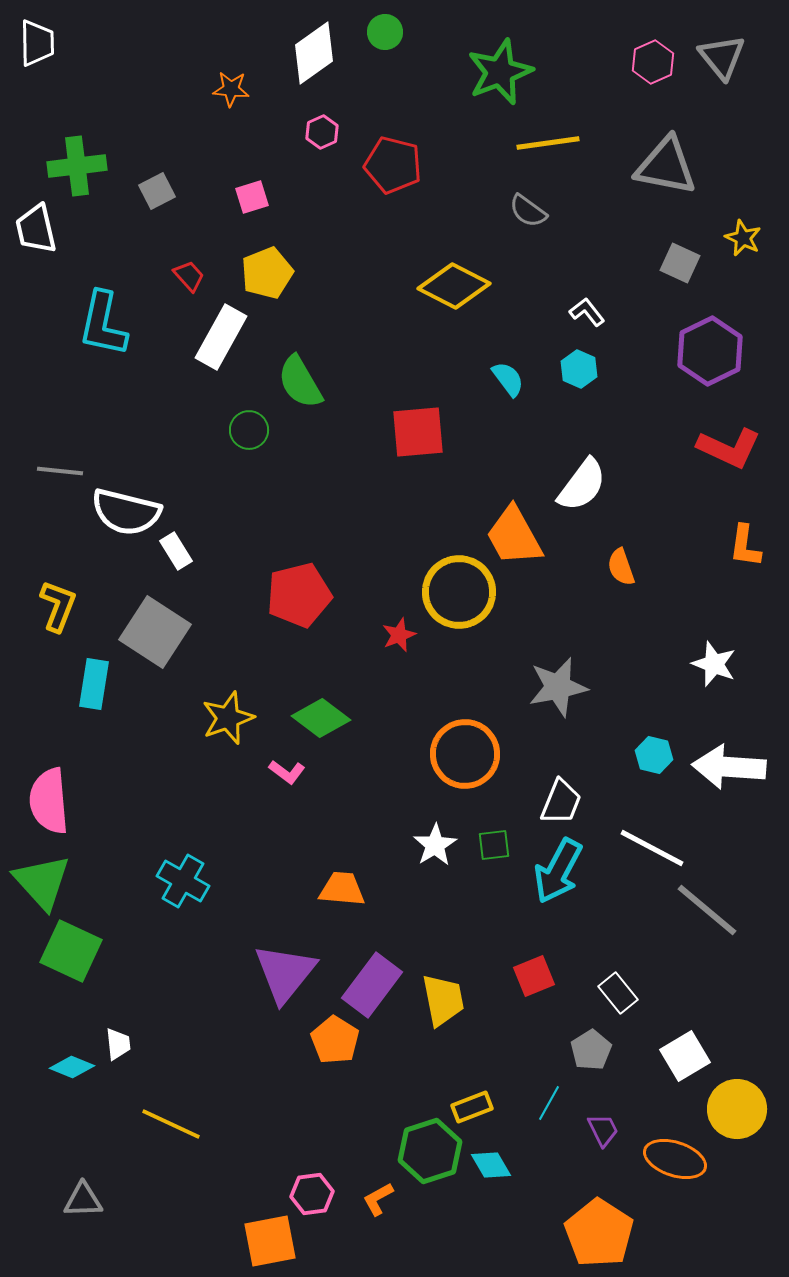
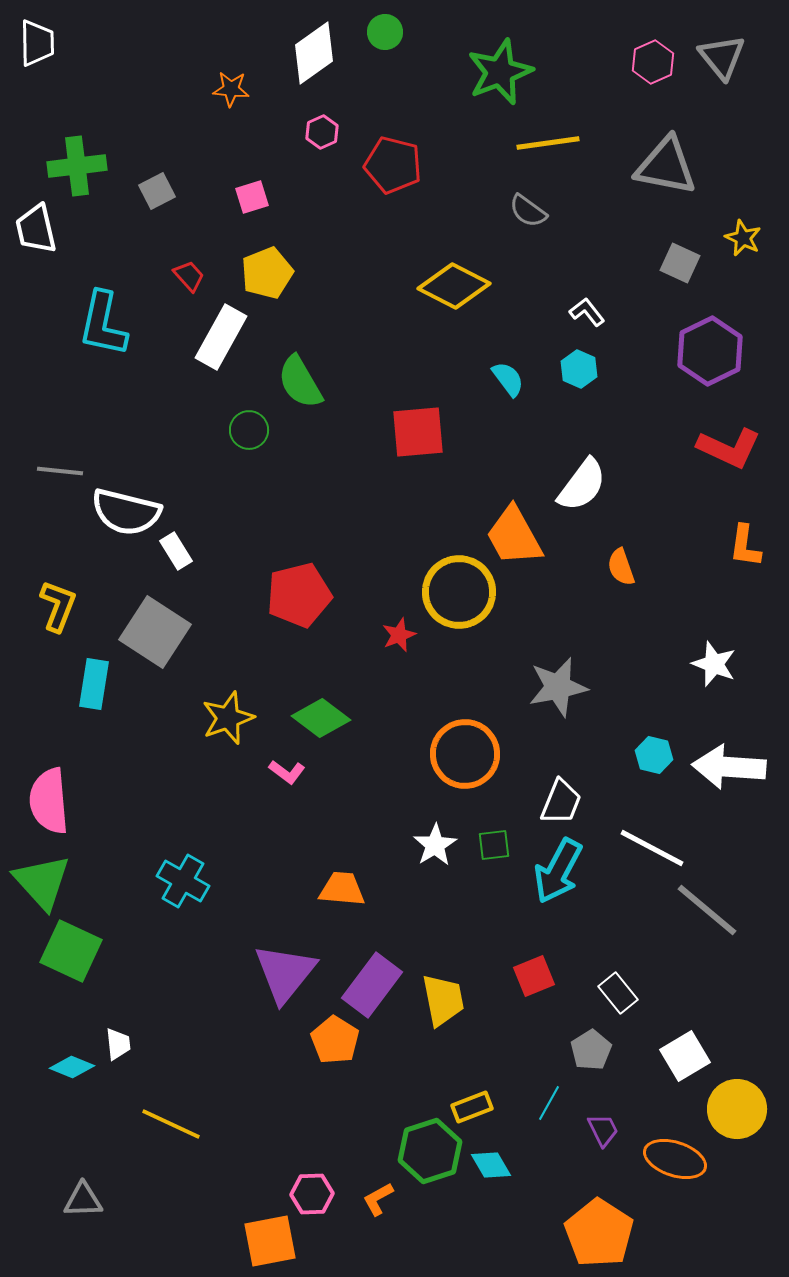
pink hexagon at (312, 1194): rotated 6 degrees clockwise
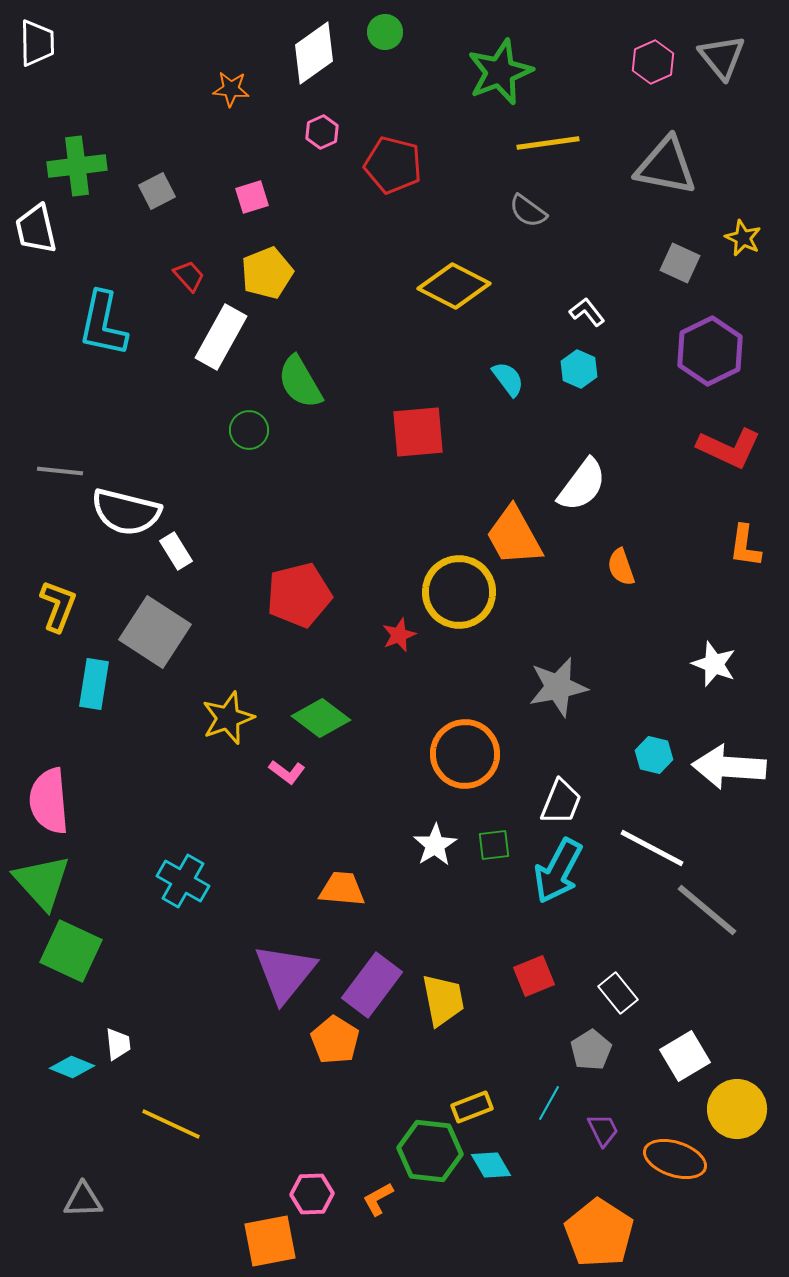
green hexagon at (430, 1151): rotated 24 degrees clockwise
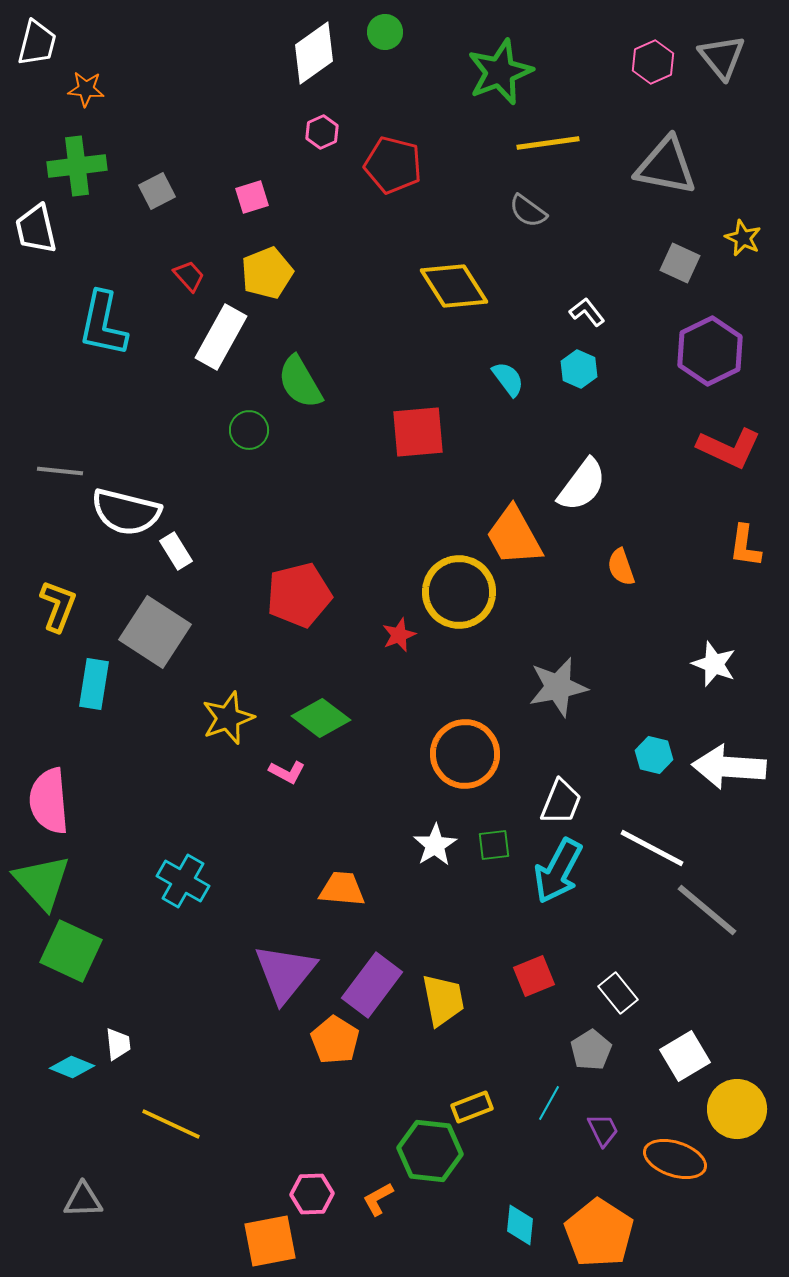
white trapezoid at (37, 43): rotated 15 degrees clockwise
orange star at (231, 89): moved 145 px left
yellow diamond at (454, 286): rotated 30 degrees clockwise
pink L-shape at (287, 772): rotated 9 degrees counterclockwise
cyan diamond at (491, 1165): moved 29 px right, 60 px down; rotated 36 degrees clockwise
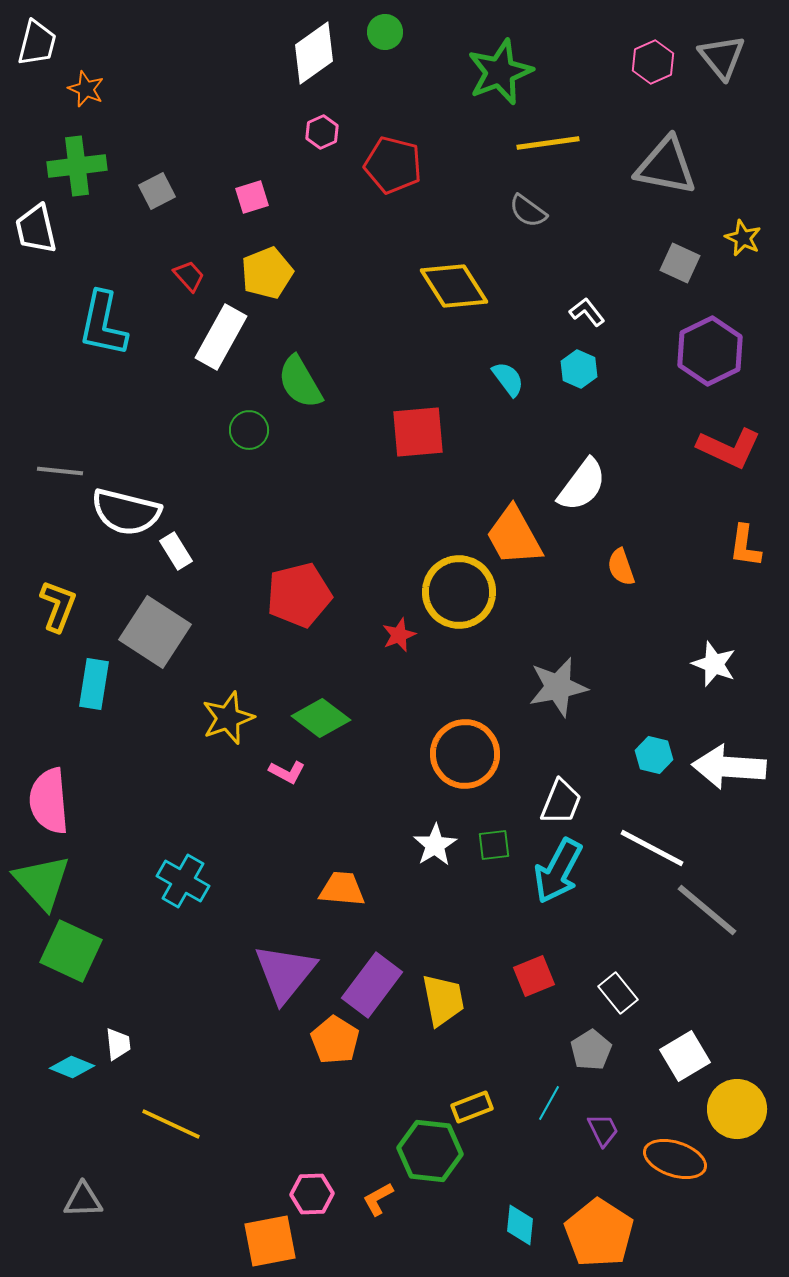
orange star at (86, 89): rotated 18 degrees clockwise
